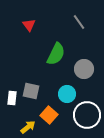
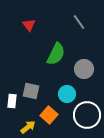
white rectangle: moved 3 px down
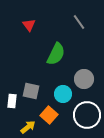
gray circle: moved 10 px down
cyan circle: moved 4 px left
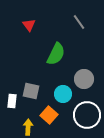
yellow arrow: rotated 49 degrees counterclockwise
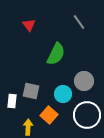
gray circle: moved 2 px down
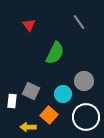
green semicircle: moved 1 px left, 1 px up
gray square: rotated 12 degrees clockwise
white circle: moved 1 px left, 2 px down
yellow arrow: rotated 91 degrees counterclockwise
